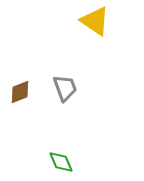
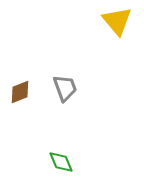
yellow triangle: moved 22 px right; rotated 16 degrees clockwise
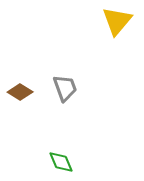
yellow triangle: rotated 20 degrees clockwise
brown diamond: rotated 55 degrees clockwise
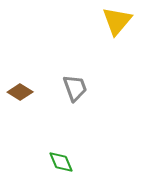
gray trapezoid: moved 10 px right
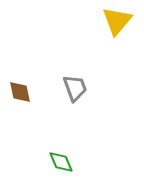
brown diamond: rotated 45 degrees clockwise
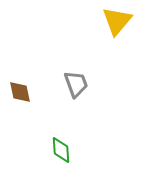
gray trapezoid: moved 1 px right, 4 px up
green diamond: moved 12 px up; rotated 20 degrees clockwise
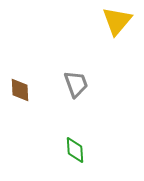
brown diamond: moved 2 px up; rotated 10 degrees clockwise
green diamond: moved 14 px right
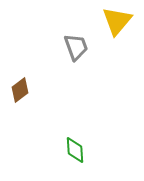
gray trapezoid: moved 37 px up
brown diamond: rotated 55 degrees clockwise
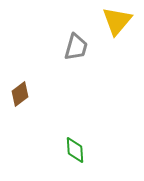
gray trapezoid: rotated 36 degrees clockwise
brown diamond: moved 4 px down
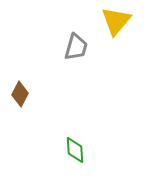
yellow triangle: moved 1 px left
brown diamond: rotated 25 degrees counterclockwise
